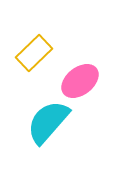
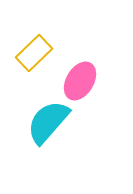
pink ellipse: rotated 21 degrees counterclockwise
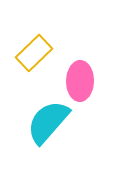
pink ellipse: rotated 30 degrees counterclockwise
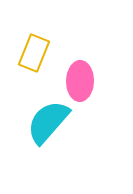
yellow rectangle: rotated 24 degrees counterclockwise
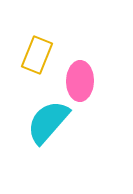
yellow rectangle: moved 3 px right, 2 px down
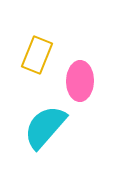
cyan semicircle: moved 3 px left, 5 px down
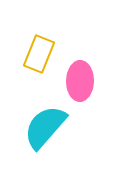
yellow rectangle: moved 2 px right, 1 px up
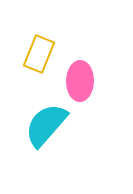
cyan semicircle: moved 1 px right, 2 px up
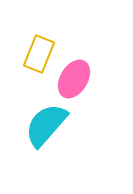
pink ellipse: moved 6 px left, 2 px up; rotated 30 degrees clockwise
